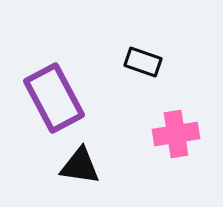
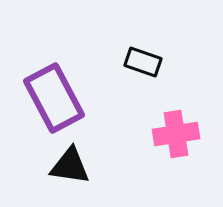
black triangle: moved 10 px left
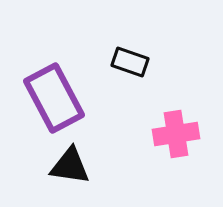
black rectangle: moved 13 px left
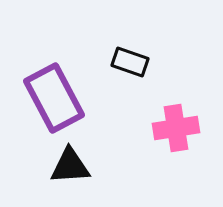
pink cross: moved 6 px up
black triangle: rotated 12 degrees counterclockwise
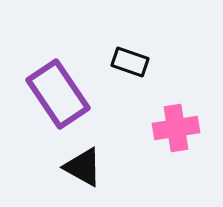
purple rectangle: moved 4 px right, 4 px up; rotated 6 degrees counterclockwise
black triangle: moved 13 px right, 1 px down; rotated 33 degrees clockwise
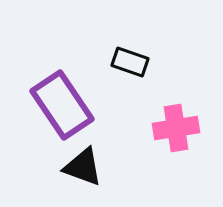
purple rectangle: moved 4 px right, 11 px down
black triangle: rotated 9 degrees counterclockwise
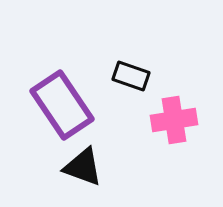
black rectangle: moved 1 px right, 14 px down
pink cross: moved 2 px left, 8 px up
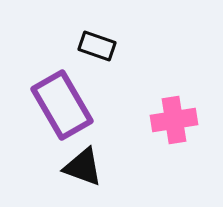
black rectangle: moved 34 px left, 30 px up
purple rectangle: rotated 4 degrees clockwise
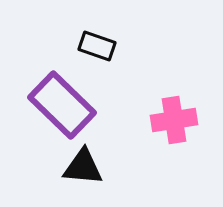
purple rectangle: rotated 16 degrees counterclockwise
black triangle: rotated 15 degrees counterclockwise
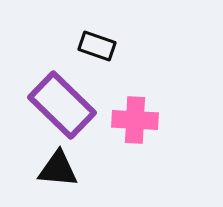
pink cross: moved 39 px left; rotated 12 degrees clockwise
black triangle: moved 25 px left, 2 px down
